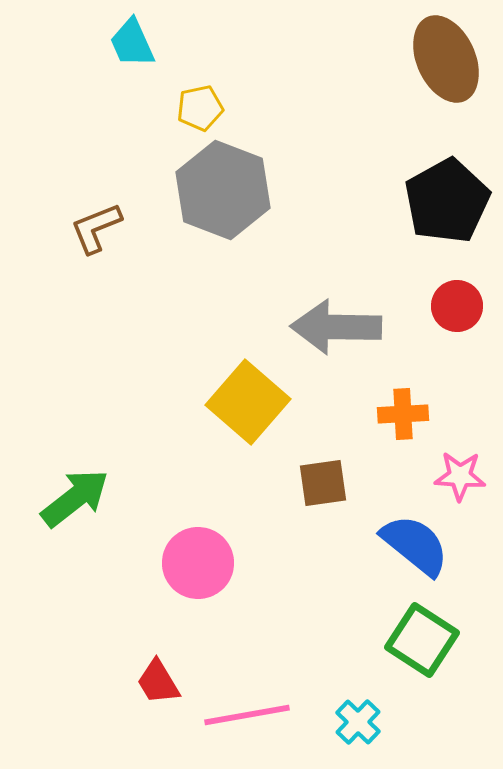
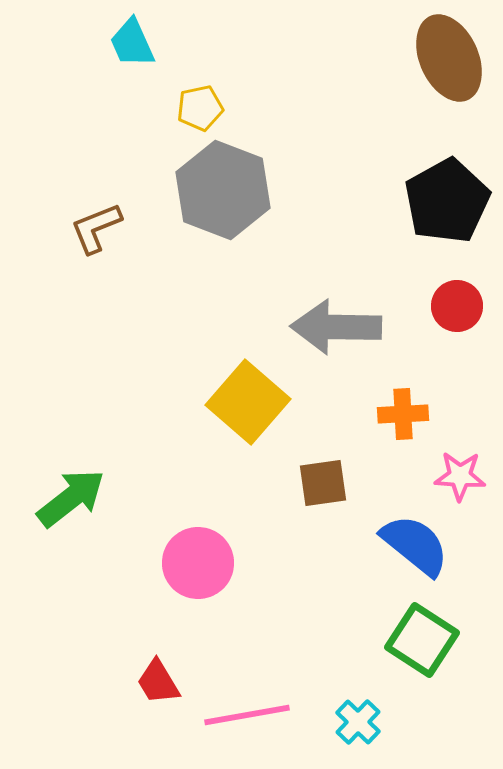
brown ellipse: moved 3 px right, 1 px up
green arrow: moved 4 px left
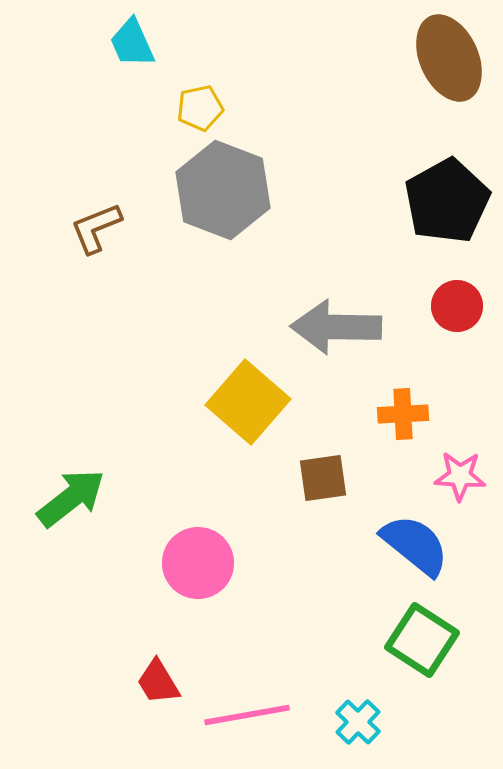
brown square: moved 5 px up
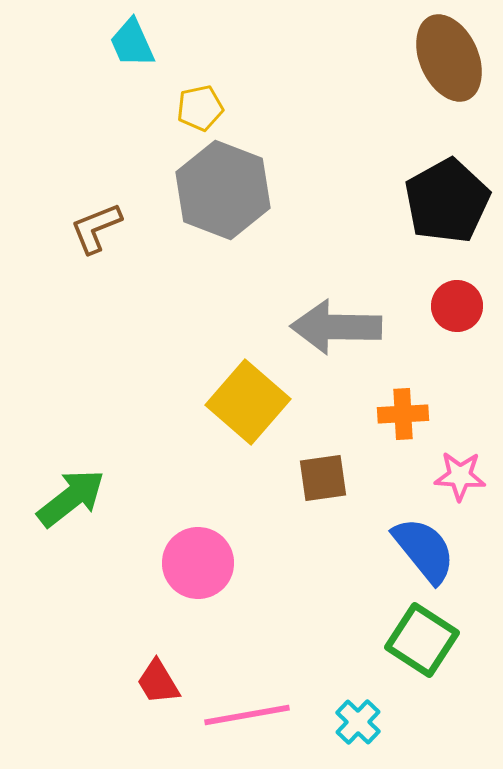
blue semicircle: moved 9 px right, 5 px down; rotated 12 degrees clockwise
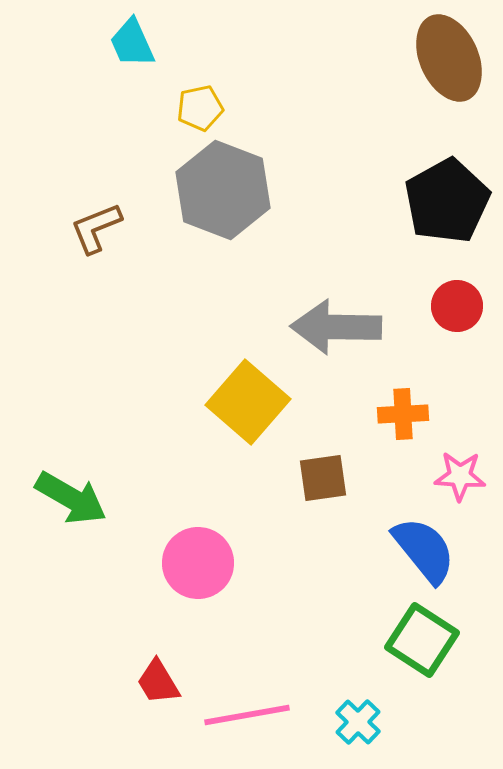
green arrow: rotated 68 degrees clockwise
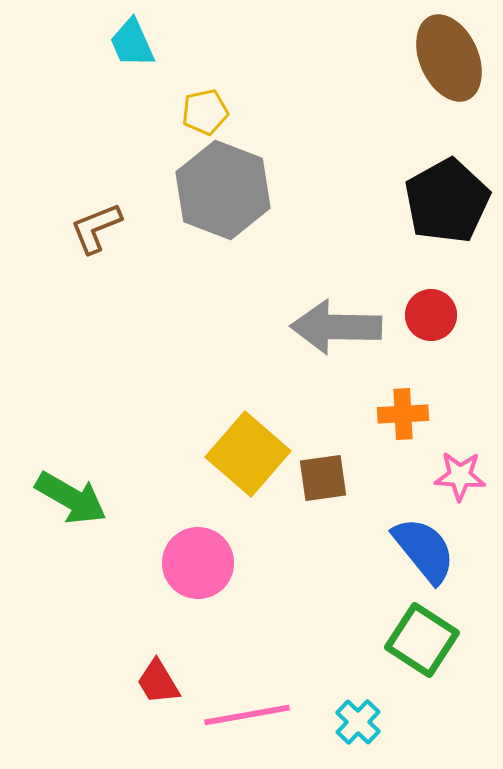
yellow pentagon: moved 5 px right, 4 px down
red circle: moved 26 px left, 9 px down
yellow square: moved 52 px down
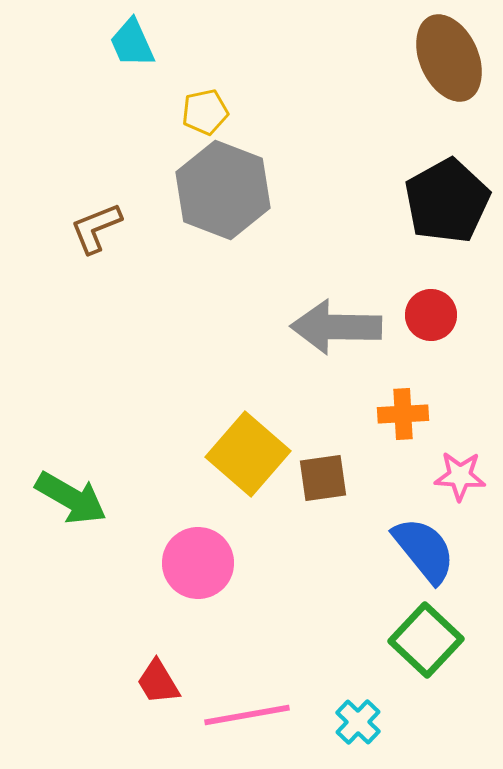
green square: moved 4 px right; rotated 10 degrees clockwise
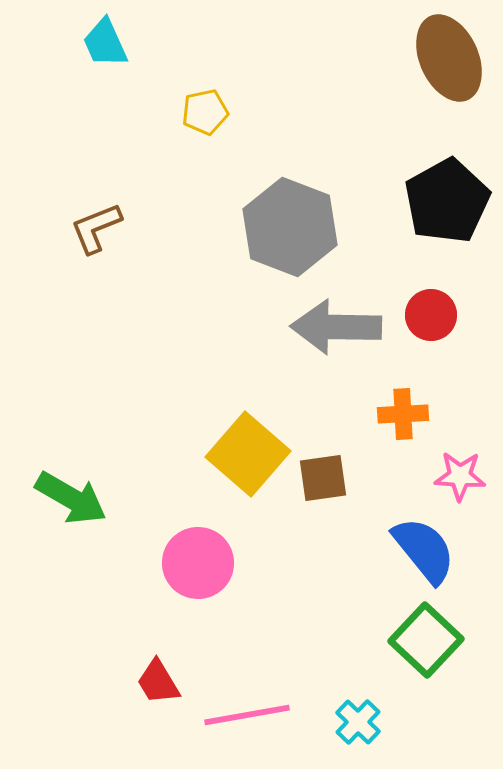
cyan trapezoid: moved 27 px left
gray hexagon: moved 67 px right, 37 px down
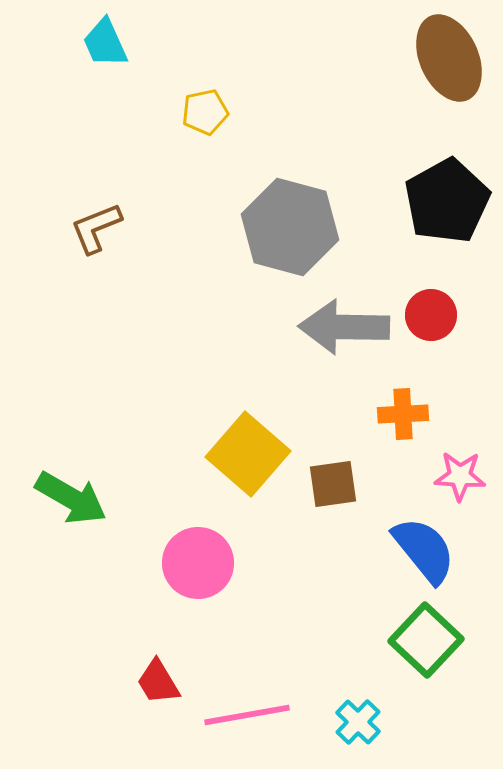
gray hexagon: rotated 6 degrees counterclockwise
gray arrow: moved 8 px right
brown square: moved 10 px right, 6 px down
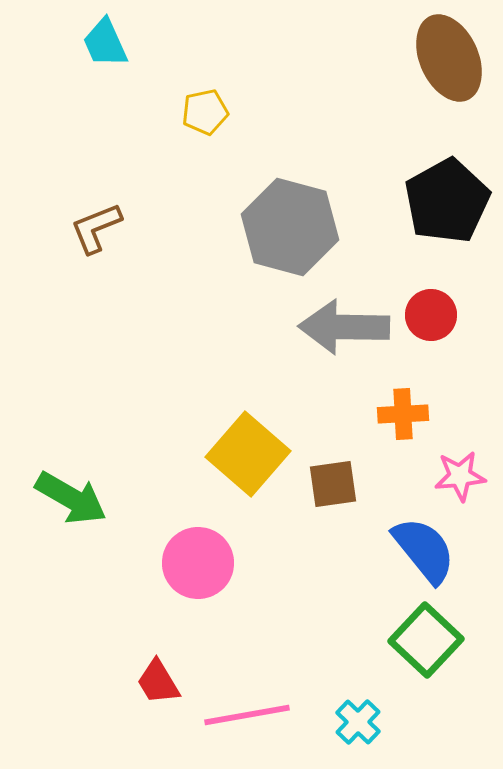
pink star: rotated 9 degrees counterclockwise
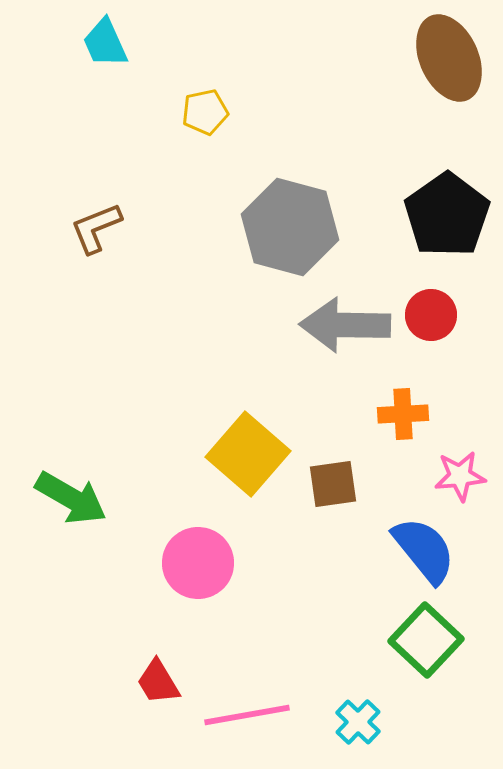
black pentagon: moved 14 px down; rotated 6 degrees counterclockwise
gray arrow: moved 1 px right, 2 px up
